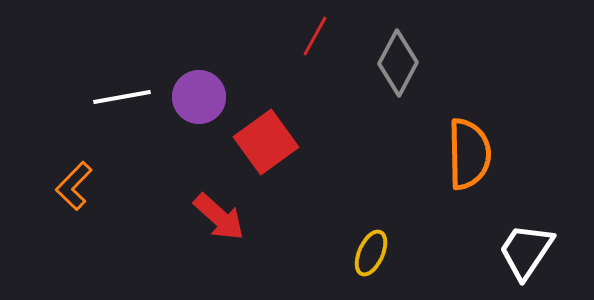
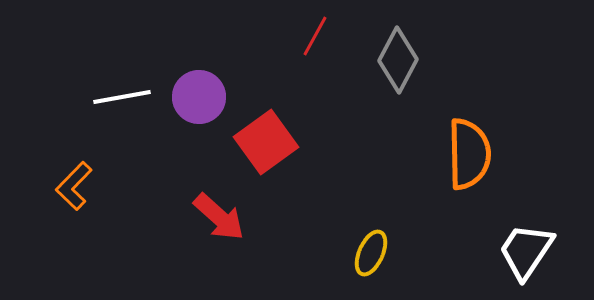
gray diamond: moved 3 px up
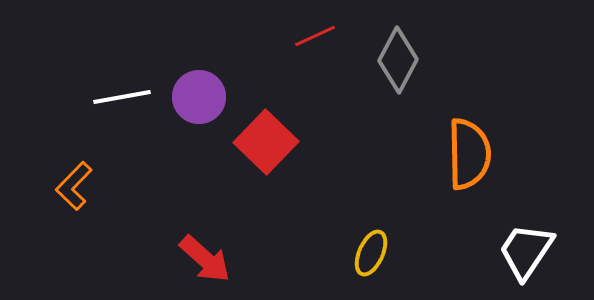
red line: rotated 36 degrees clockwise
red square: rotated 10 degrees counterclockwise
red arrow: moved 14 px left, 42 px down
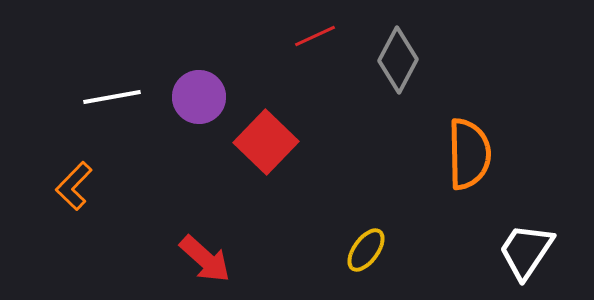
white line: moved 10 px left
yellow ellipse: moved 5 px left, 3 px up; rotated 12 degrees clockwise
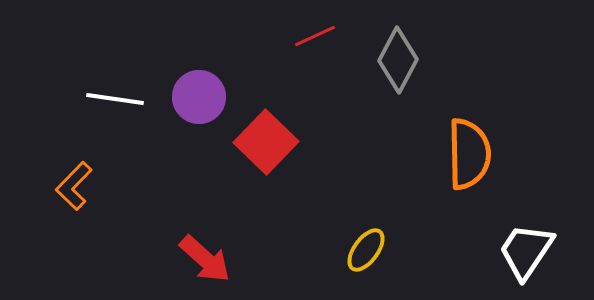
white line: moved 3 px right, 2 px down; rotated 18 degrees clockwise
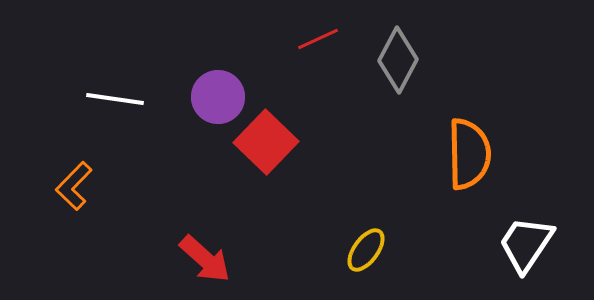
red line: moved 3 px right, 3 px down
purple circle: moved 19 px right
white trapezoid: moved 7 px up
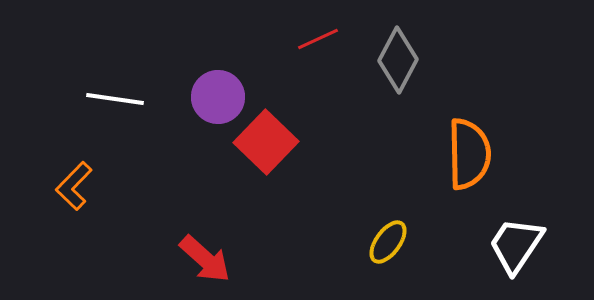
white trapezoid: moved 10 px left, 1 px down
yellow ellipse: moved 22 px right, 8 px up
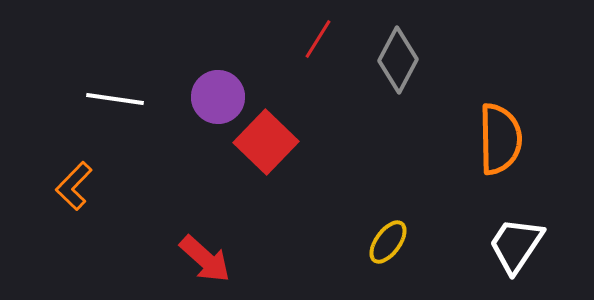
red line: rotated 33 degrees counterclockwise
orange semicircle: moved 31 px right, 15 px up
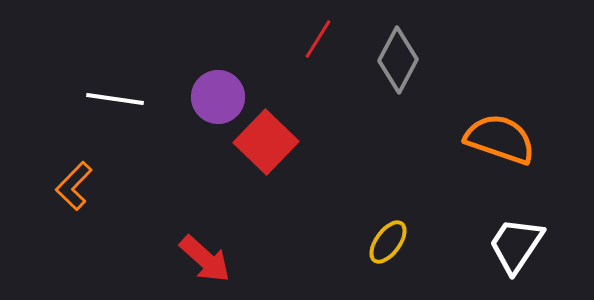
orange semicircle: rotated 70 degrees counterclockwise
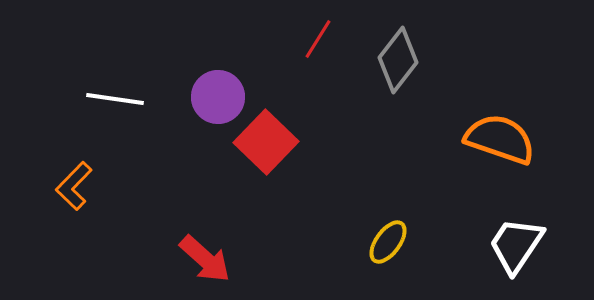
gray diamond: rotated 10 degrees clockwise
